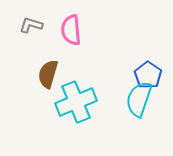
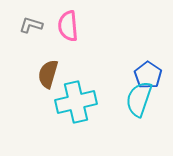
pink semicircle: moved 3 px left, 4 px up
cyan cross: rotated 9 degrees clockwise
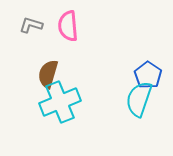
cyan cross: moved 16 px left; rotated 9 degrees counterclockwise
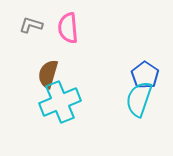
pink semicircle: moved 2 px down
blue pentagon: moved 3 px left
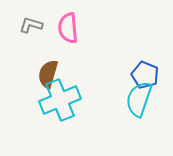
blue pentagon: rotated 12 degrees counterclockwise
cyan cross: moved 2 px up
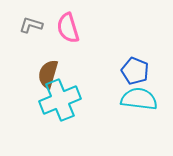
pink semicircle: rotated 12 degrees counterclockwise
blue pentagon: moved 10 px left, 4 px up
cyan semicircle: rotated 78 degrees clockwise
